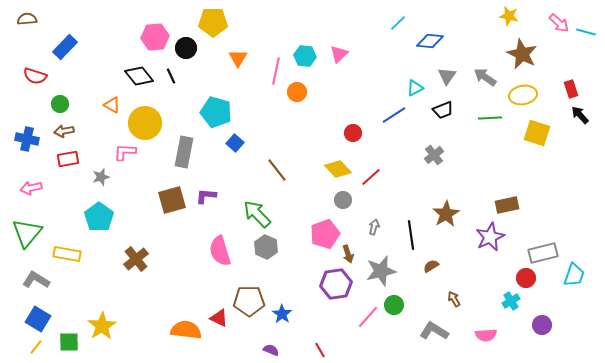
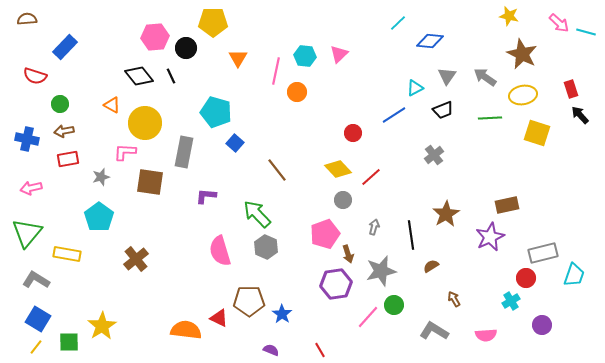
brown square at (172, 200): moved 22 px left, 18 px up; rotated 24 degrees clockwise
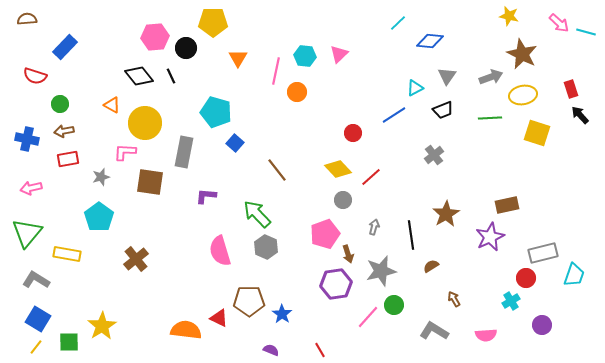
gray arrow at (485, 77): moved 6 px right; rotated 125 degrees clockwise
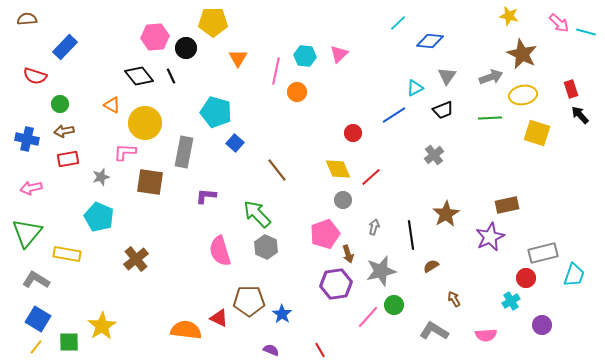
yellow diamond at (338, 169): rotated 20 degrees clockwise
cyan pentagon at (99, 217): rotated 12 degrees counterclockwise
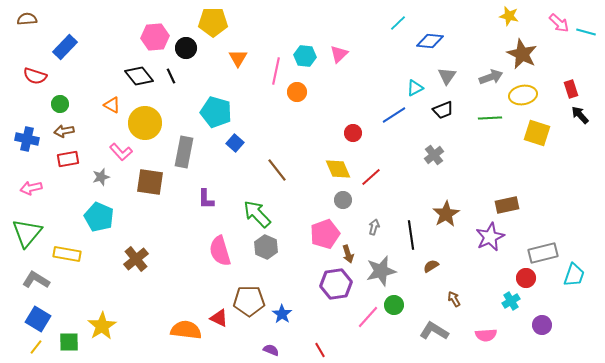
pink L-shape at (125, 152): moved 4 px left; rotated 135 degrees counterclockwise
purple L-shape at (206, 196): moved 3 px down; rotated 95 degrees counterclockwise
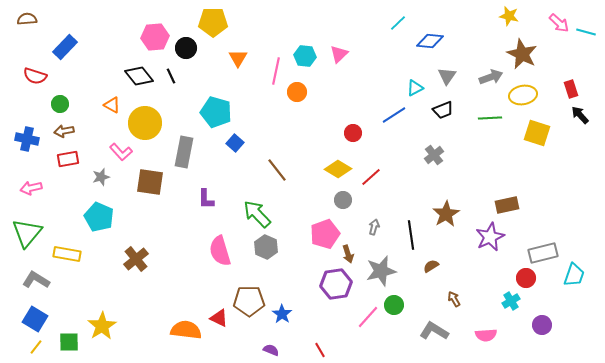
yellow diamond at (338, 169): rotated 36 degrees counterclockwise
blue square at (38, 319): moved 3 px left
